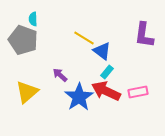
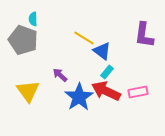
yellow triangle: moved 1 px right, 1 px up; rotated 25 degrees counterclockwise
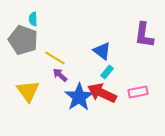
yellow line: moved 29 px left, 20 px down
red arrow: moved 4 px left, 2 px down
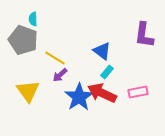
purple arrow: rotated 84 degrees counterclockwise
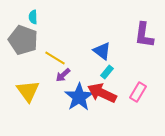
cyan semicircle: moved 2 px up
purple arrow: moved 3 px right
pink rectangle: rotated 48 degrees counterclockwise
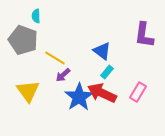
cyan semicircle: moved 3 px right, 1 px up
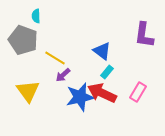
blue star: moved 1 px right; rotated 20 degrees clockwise
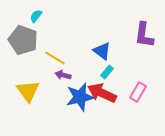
cyan semicircle: rotated 40 degrees clockwise
purple arrow: rotated 56 degrees clockwise
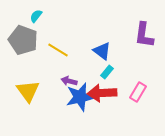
yellow line: moved 3 px right, 8 px up
purple arrow: moved 6 px right, 6 px down
red arrow: rotated 28 degrees counterclockwise
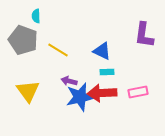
cyan semicircle: rotated 40 degrees counterclockwise
blue triangle: rotated 12 degrees counterclockwise
cyan rectangle: rotated 48 degrees clockwise
pink rectangle: rotated 48 degrees clockwise
